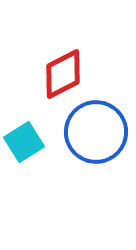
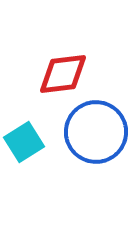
red diamond: rotated 20 degrees clockwise
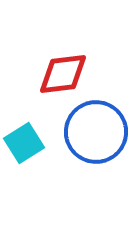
cyan square: moved 1 px down
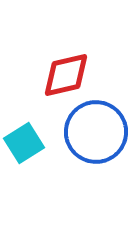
red diamond: moved 3 px right, 1 px down; rotated 6 degrees counterclockwise
